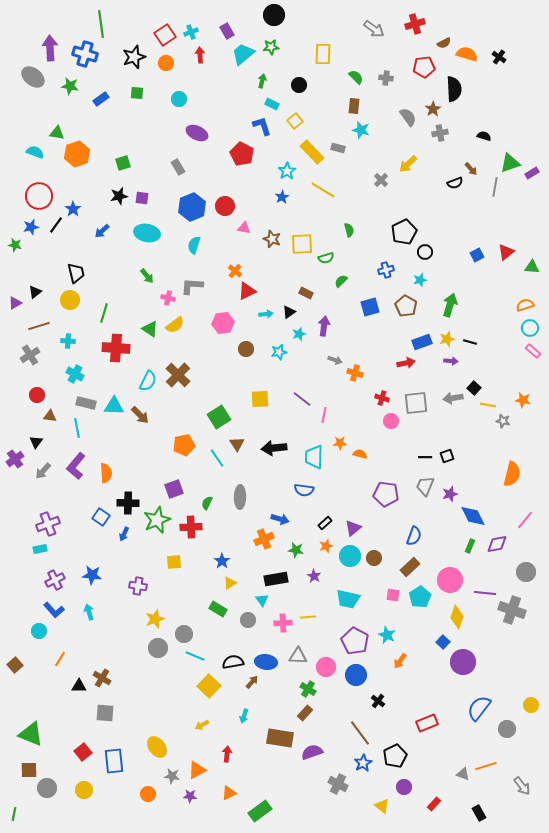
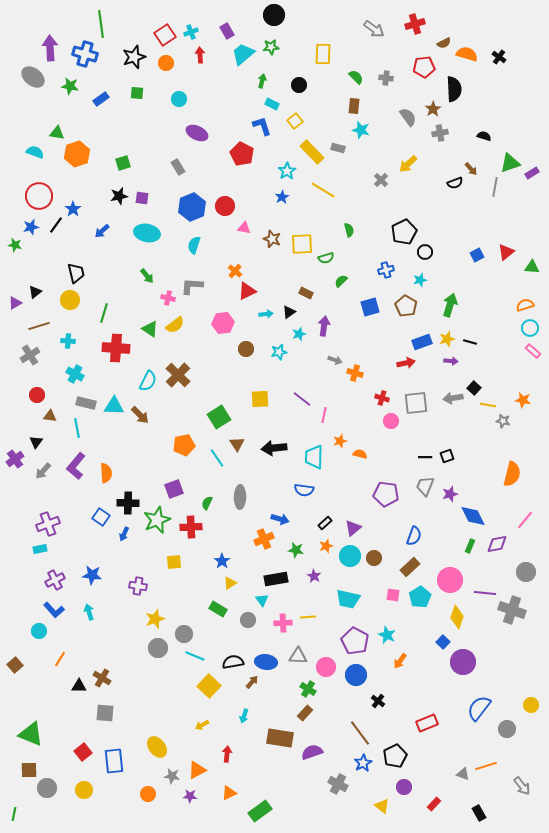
orange star at (340, 443): moved 2 px up; rotated 16 degrees counterclockwise
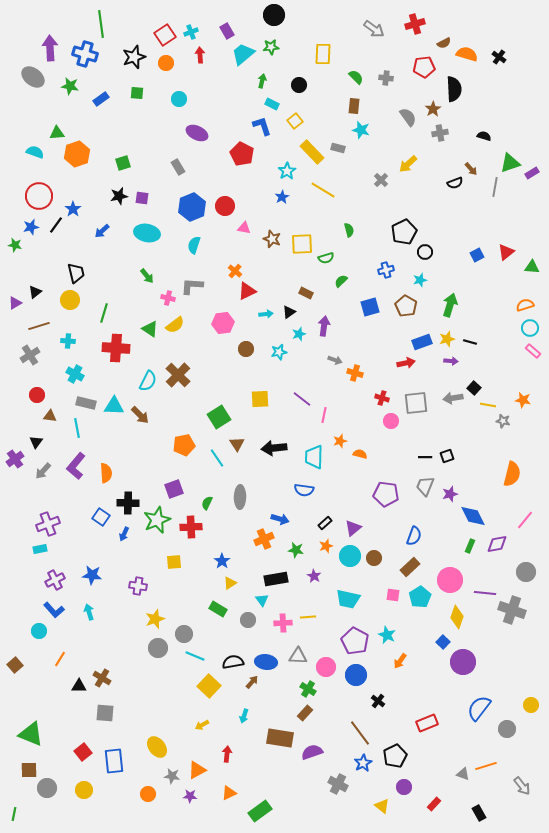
green triangle at (57, 133): rotated 14 degrees counterclockwise
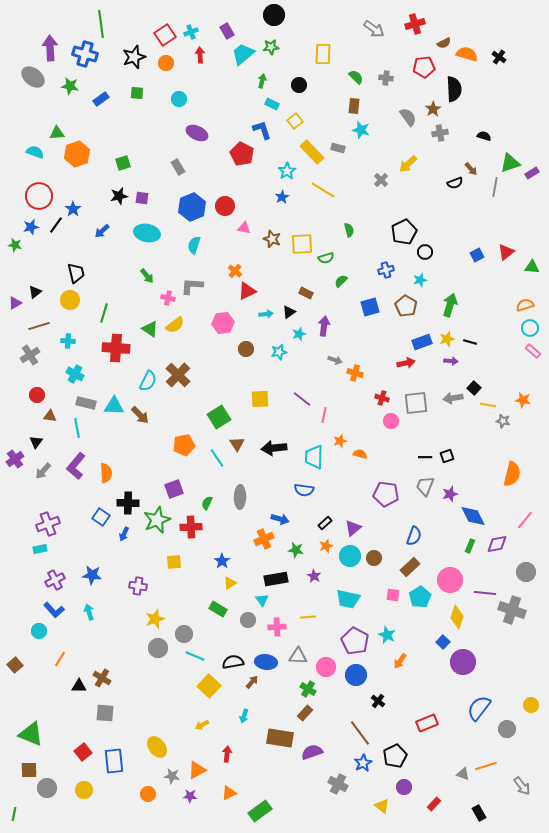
blue L-shape at (262, 126): moved 4 px down
pink cross at (283, 623): moved 6 px left, 4 px down
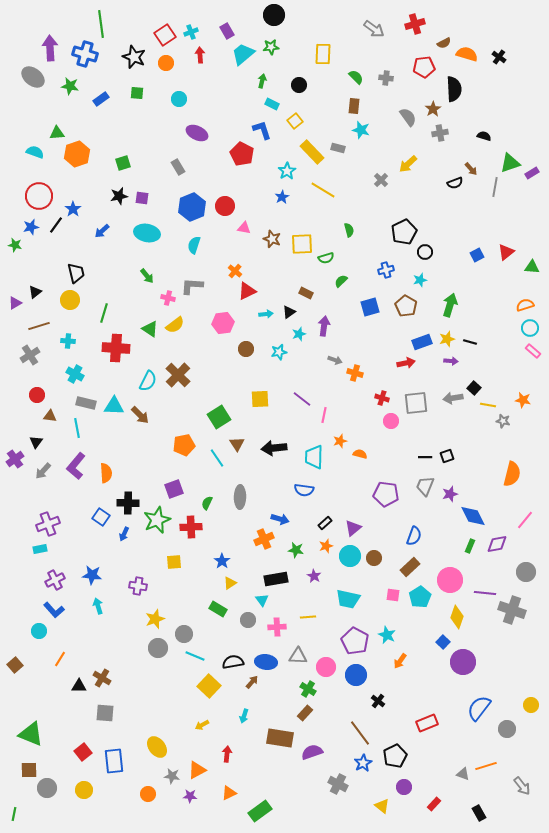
black star at (134, 57): rotated 30 degrees counterclockwise
cyan arrow at (89, 612): moved 9 px right, 6 px up
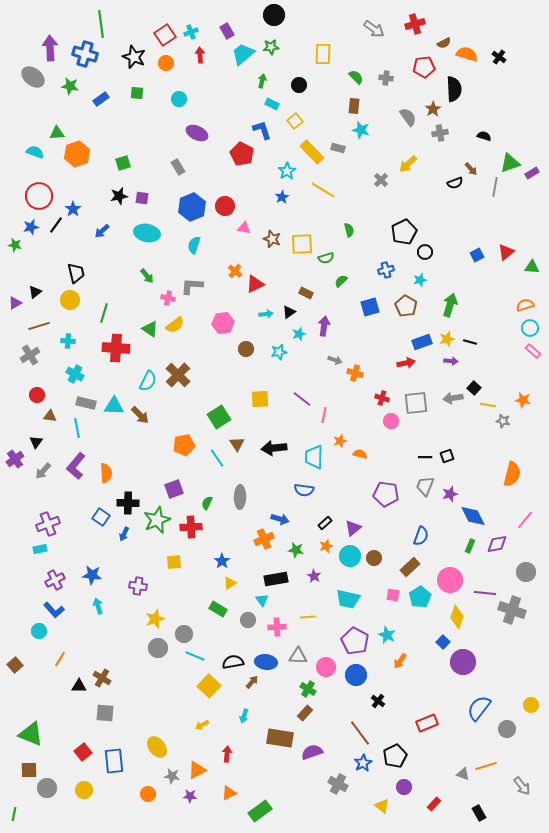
red triangle at (247, 291): moved 8 px right, 7 px up
blue semicircle at (414, 536): moved 7 px right
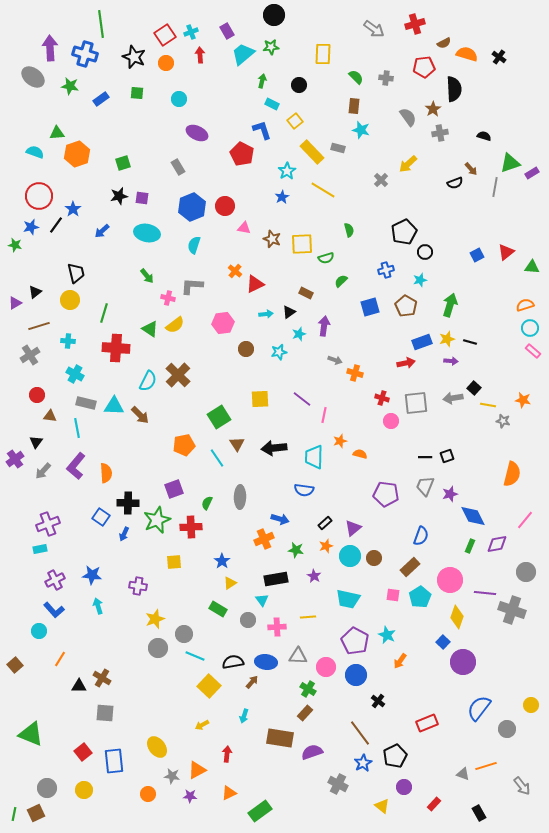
brown square at (29, 770): moved 7 px right, 43 px down; rotated 24 degrees counterclockwise
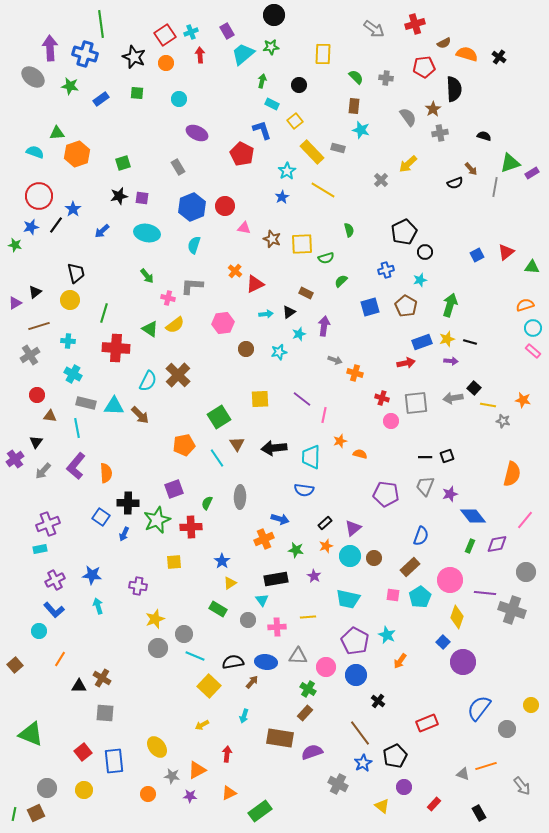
cyan circle at (530, 328): moved 3 px right
cyan cross at (75, 374): moved 2 px left
cyan trapezoid at (314, 457): moved 3 px left
blue diamond at (473, 516): rotated 12 degrees counterclockwise
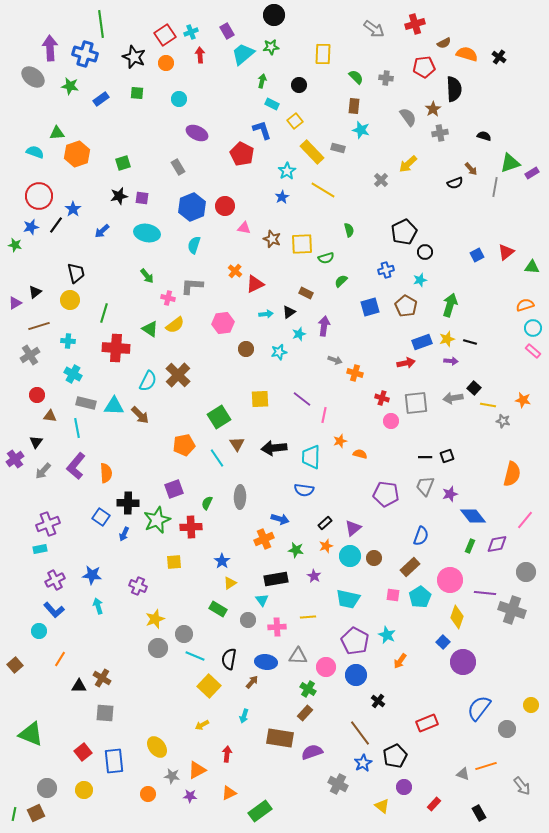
purple cross at (138, 586): rotated 12 degrees clockwise
black semicircle at (233, 662): moved 4 px left, 3 px up; rotated 70 degrees counterclockwise
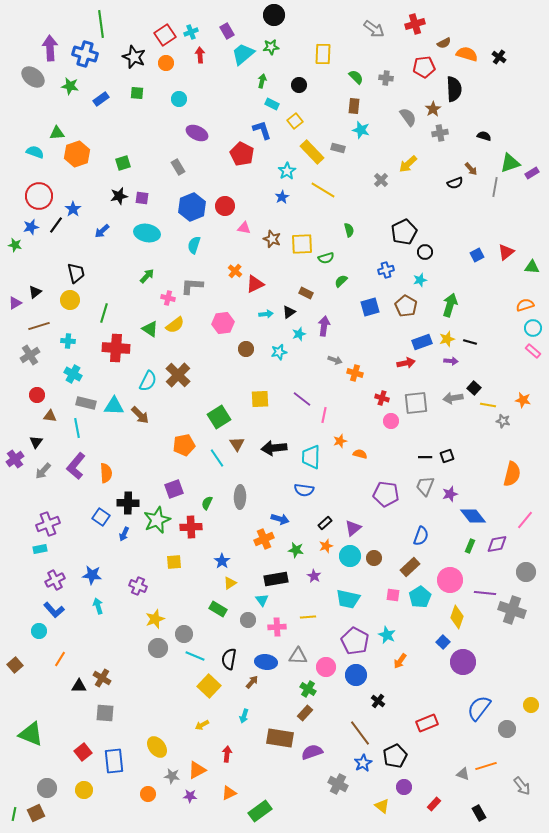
green arrow at (147, 276): rotated 98 degrees counterclockwise
